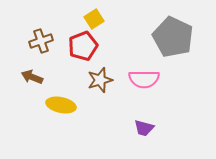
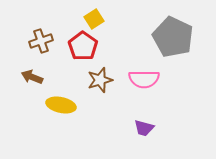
red pentagon: rotated 16 degrees counterclockwise
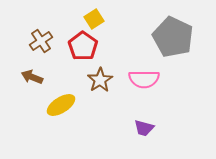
brown cross: rotated 15 degrees counterclockwise
brown star: rotated 15 degrees counterclockwise
yellow ellipse: rotated 44 degrees counterclockwise
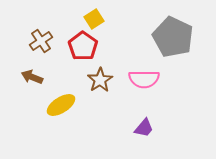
purple trapezoid: rotated 65 degrees counterclockwise
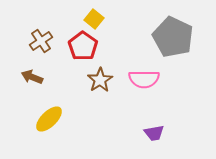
yellow square: rotated 18 degrees counterclockwise
yellow ellipse: moved 12 px left, 14 px down; rotated 12 degrees counterclockwise
purple trapezoid: moved 10 px right, 5 px down; rotated 40 degrees clockwise
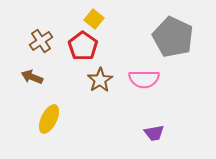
yellow ellipse: rotated 20 degrees counterclockwise
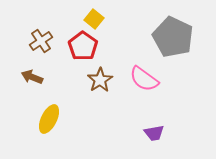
pink semicircle: rotated 36 degrees clockwise
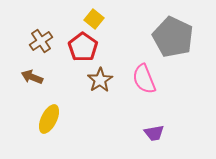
red pentagon: moved 1 px down
pink semicircle: rotated 32 degrees clockwise
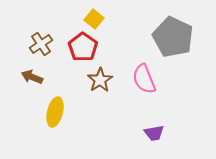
brown cross: moved 3 px down
yellow ellipse: moved 6 px right, 7 px up; rotated 12 degrees counterclockwise
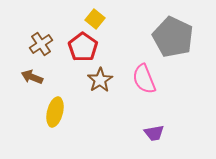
yellow square: moved 1 px right
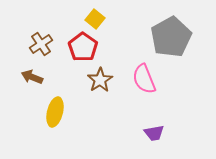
gray pentagon: moved 2 px left; rotated 18 degrees clockwise
